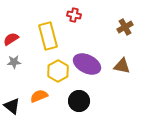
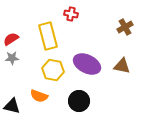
red cross: moved 3 px left, 1 px up
gray star: moved 2 px left, 4 px up
yellow hexagon: moved 5 px left, 1 px up; rotated 20 degrees counterclockwise
orange semicircle: rotated 138 degrees counterclockwise
black triangle: rotated 24 degrees counterclockwise
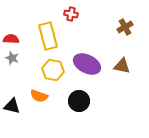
red semicircle: rotated 35 degrees clockwise
gray star: rotated 24 degrees clockwise
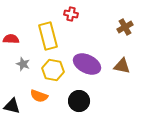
gray star: moved 11 px right, 6 px down
